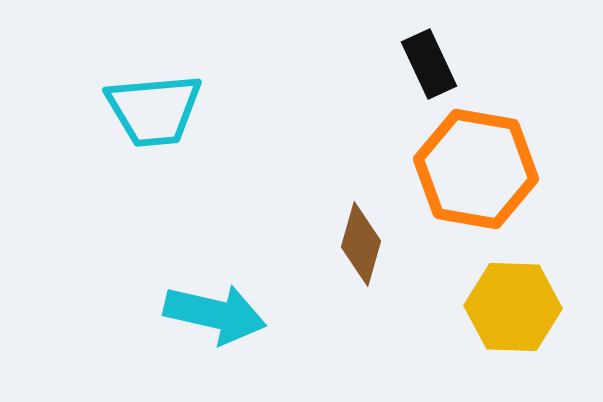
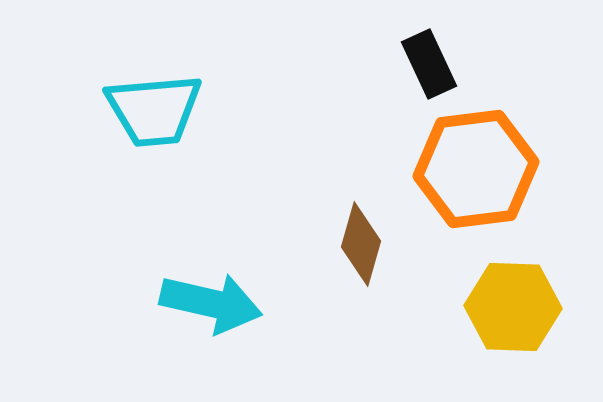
orange hexagon: rotated 17 degrees counterclockwise
cyan arrow: moved 4 px left, 11 px up
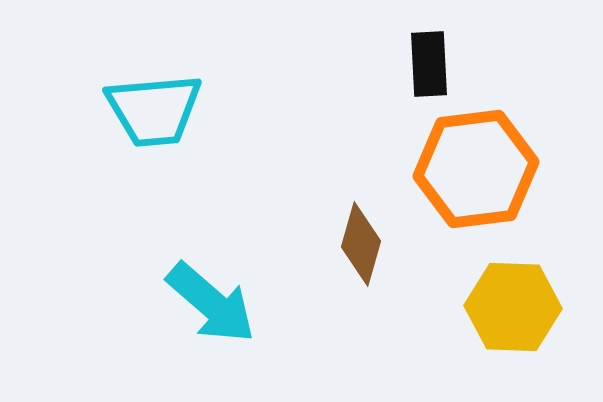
black rectangle: rotated 22 degrees clockwise
cyan arrow: rotated 28 degrees clockwise
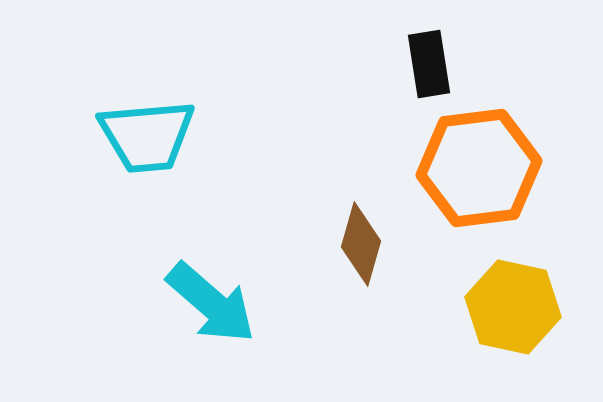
black rectangle: rotated 6 degrees counterclockwise
cyan trapezoid: moved 7 px left, 26 px down
orange hexagon: moved 3 px right, 1 px up
yellow hexagon: rotated 10 degrees clockwise
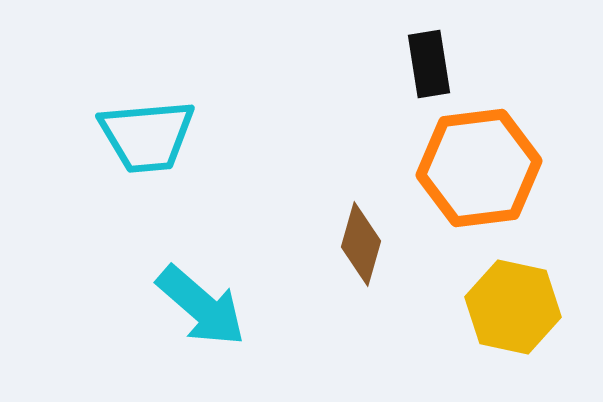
cyan arrow: moved 10 px left, 3 px down
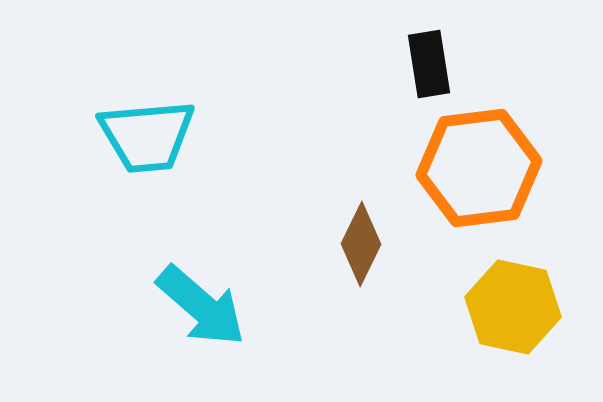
brown diamond: rotated 10 degrees clockwise
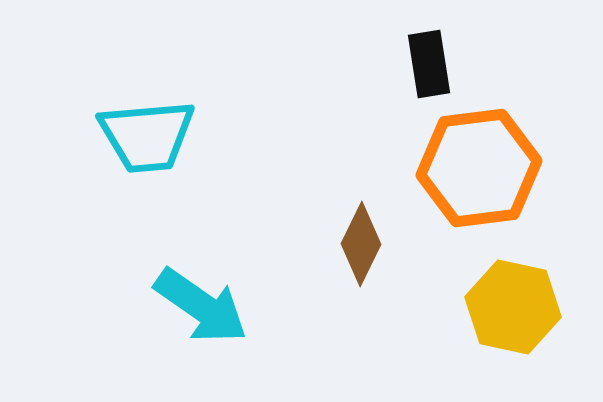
cyan arrow: rotated 6 degrees counterclockwise
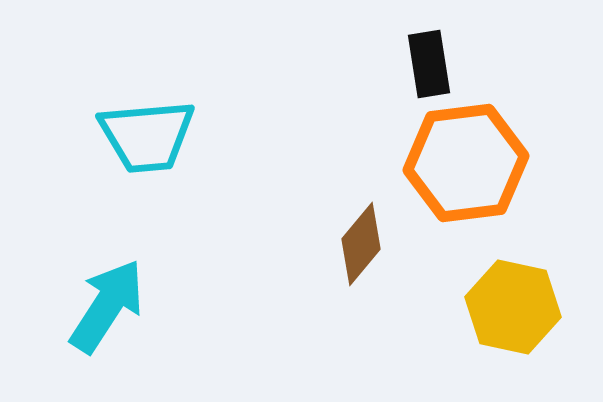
orange hexagon: moved 13 px left, 5 px up
brown diamond: rotated 14 degrees clockwise
cyan arrow: moved 94 px left; rotated 92 degrees counterclockwise
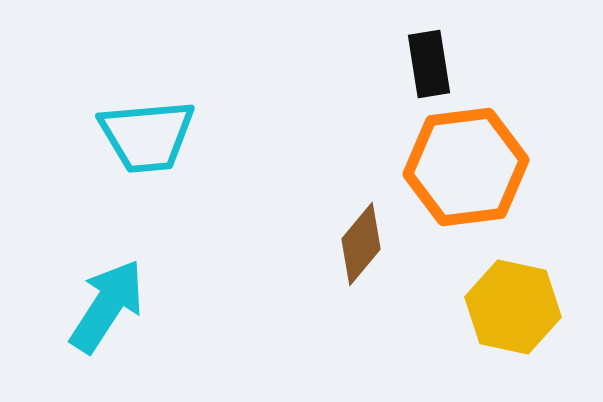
orange hexagon: moved 4 px down
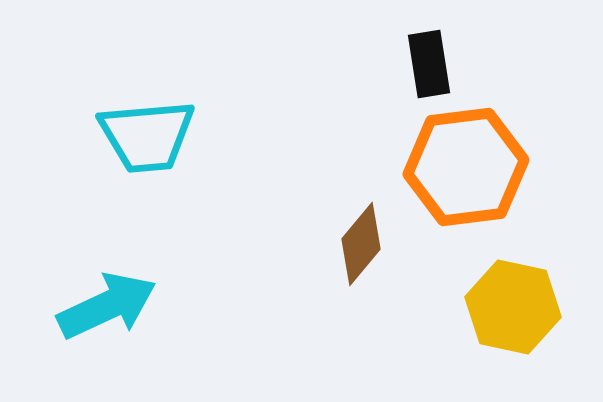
cyan arrow: rotated 32 degrees clockwise
